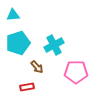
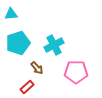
cyan triangle: moved 2 px left, 1 px up
brown arrow: moved 1 px down
red rectangle: rotated 32 degrees counterclockwise
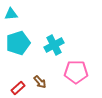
brown arrow: moved 3 px right, 14 px down
red rectangle: moved 9 px left, 1 px down
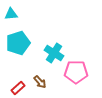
cyan cross: moved 8 px down; rotated 30 degrees counterclockwise
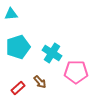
cyan pentagon: moved 4 px down
cyan cross: moved 2 px left
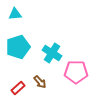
cyan triangle: moved 4 px right
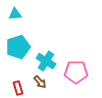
cyan cross: moved 6 px left, 8 px down
red rectangle: rotated 64 degrees counterclockwise
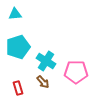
brown arrow: moved 3 px right
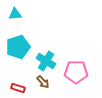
red rectangle: rotated 56 degrees counterclockwise
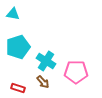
cyan triangle: moved 2 px left; rotated 16 degrees clockwise
